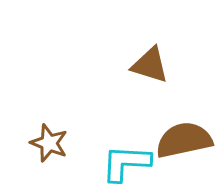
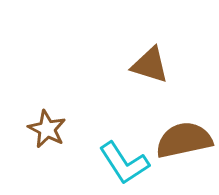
brown star: moved 2 px left, 14 px up; rotated 6 degrees clockwise
cyan L-shape: moved 2 px left; rotated 126 degrees counterclockwise
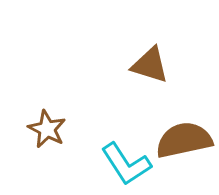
cyan L-shape: moved 2 px right, 1 px down
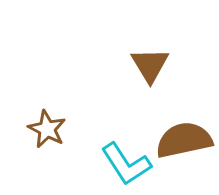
brown triangle: rotated 42 degrees clockwise
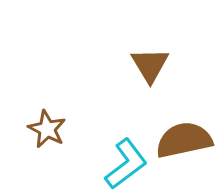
cyan L-shape: rotated 94 degrees counterclockwise
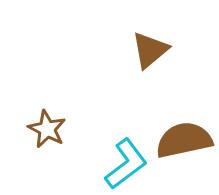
brown triangle: moved 15 px up; rotated 21 degrees clockwise
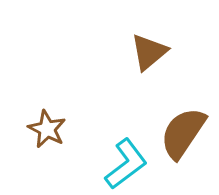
brown triangle: moved 1 px left, 2 px down
brown semicircle: moved 1 px left, 7 px up; rotated 44 degrees counterclockwise
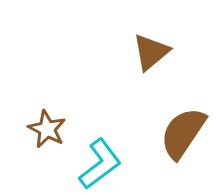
brown triangle: moved 2 px right
cyan L-shape: moved 26 px left
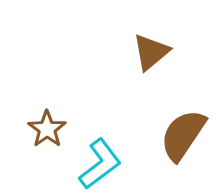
brown star: rotated 9 degrees clockwise
brown semicircle: moved 2 px down
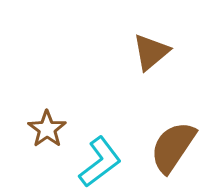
brown semicircle: moved 10 px left, 12 px down
cyan L-shape: moved 2 px up
